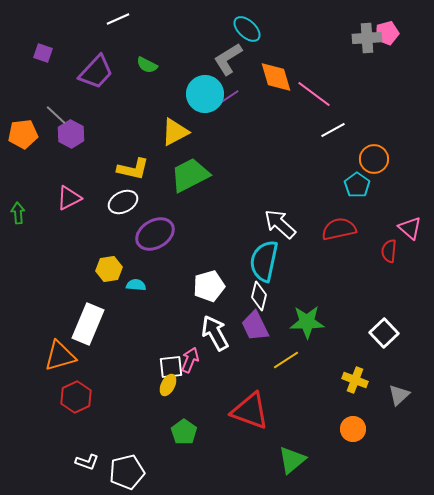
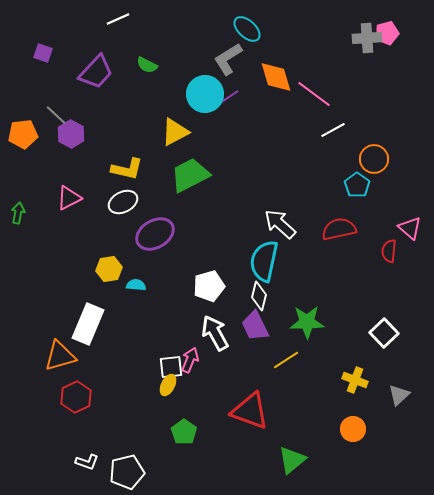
yellow L-shape at (133, 169): moved 6 px left
green arrow at (18, 213): rotated 15 degrees clockwise
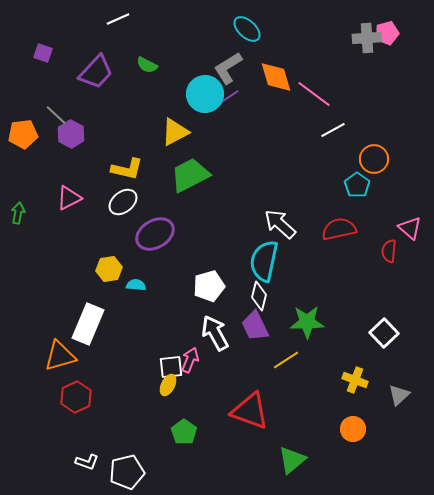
gray L-shape at (228, 59): moved 9 px down
white ellipse at (123, 202): rotated 12 degrees counterclockwise
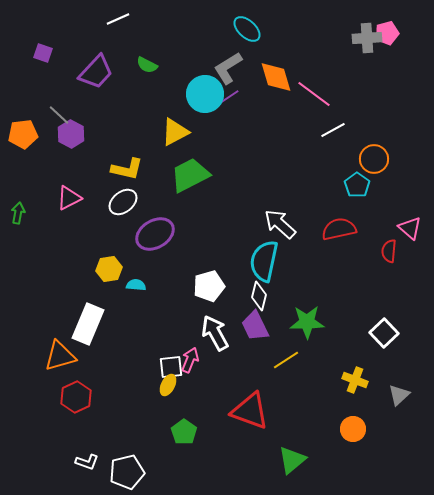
gray line at (56, 115): moved 3 px right
